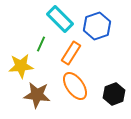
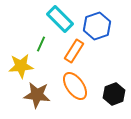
orange rectangle: moved 3 px right, 2 px up
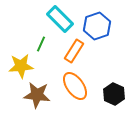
black hexagon: rotated 15 degrees counterclockwise
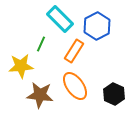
blue hexagon: rotated 8 degrees counterclockwise
brown star: moved 3 px right
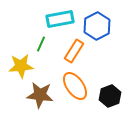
cyan rectangle: rotated 56 degrees counterclockwise
black hexagon: moved 4 px left, 2 px down; rotated 15 degrees clockwise
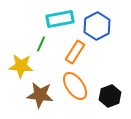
orange rectangle: moved 1 px right, 1 px down
yellow star: rotated 10 degrees clockwise
